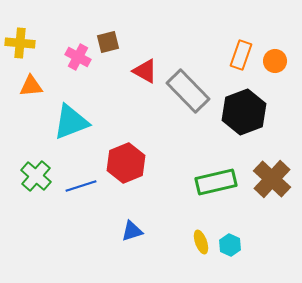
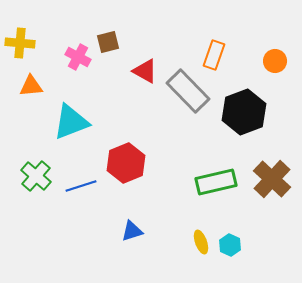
orange rectangle: moved 27 px left
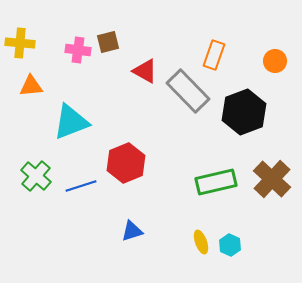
pink cross: moved 7 px up; rotated 20 degrees counterclockwise
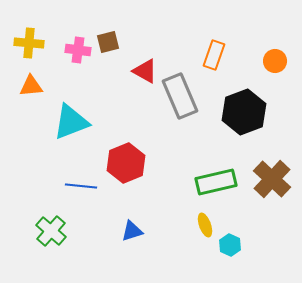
yellow cross: moved 9 px right
gray rectangle: moved 8 px left, 5 px down; rotated 21 degrees clockwise
green cross: moved 15 px right, 55 px down
blue line: rotated 24 degrees clockwise
yellow ellipse: moved 4 px right, 17 px up
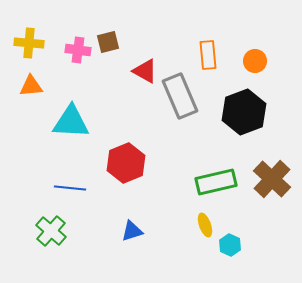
orange rectangle: moved 6 px left; rotated 24 degrees counterclockwise
orange circle: moved 20 px left
cyan triangle: rotated 24 degrees clockwise
blue line: moved 11 px left, 2 px down
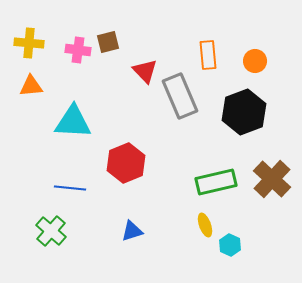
red triangle: rotated 16 degrees clockwise
cyan triangle: moved 2 px right
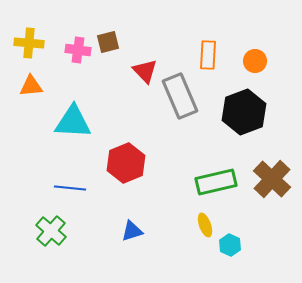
orange rectangle: rotated 8 degrees clockwise
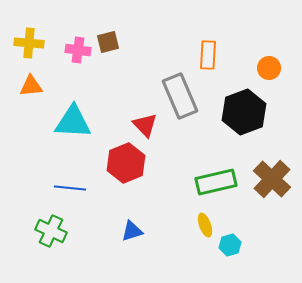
orange circle: moved 14 px right, 7 px down
red triangle: moved 54 px down
green cross: rotated 16 degrees counterclockwise
cyan hexagon: rotated 20 degrees clockwise
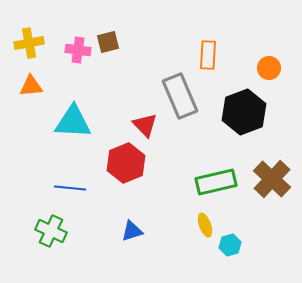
yellow cross: rotated 16 degrees counterclockwise
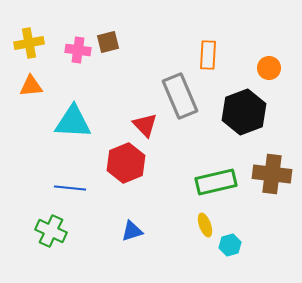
brown cross: moved 5 px up; rotated 36 degrees counterclockwise
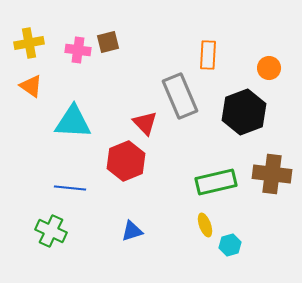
orange triangle: rotated 40 degrees clockwise
red triangle: moved 2 px up
red hexagon: moved 2 px up
